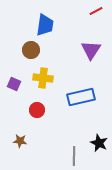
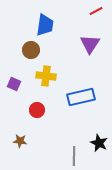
purple triangle: moved 1 px left, 6 px up
yellow cross: moved 3 px right, 2 px up
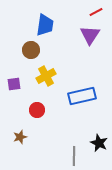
red line: moved 1 px down
purple triangle: moved 9 px up
yellow cross: rotated 36 degrees counterclockwise
purple square: rotated 32 degrees counterclockwise
blue rectangle: moved 1 px right, 1 px up
brown star: moved 4 px up; rotated 24 degrees counterclockwise
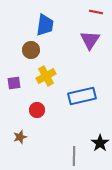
red line: rotated 40 degrees clockwise
purple triangle: moved 5 px down
purple square: moved 1 px up
black star: moved 1 px right; rotated 12 degrees clockwise
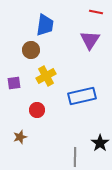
gray line: moved 1 px right, 1 px down
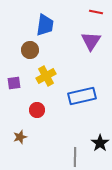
purple triangle: moved 1 px right, 1 px down
brown circle: moved 1 px left
